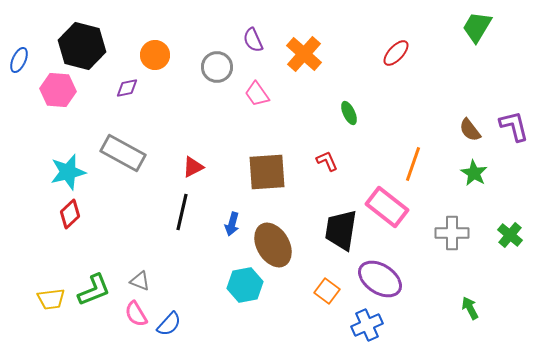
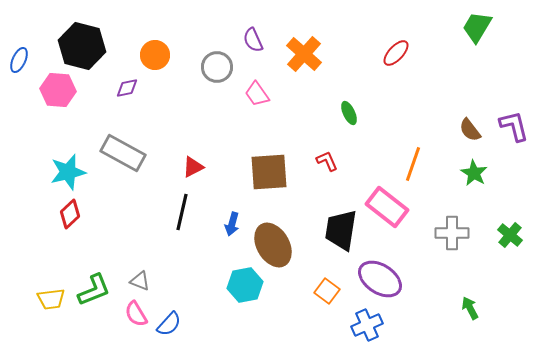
brown square: moved 2 px right
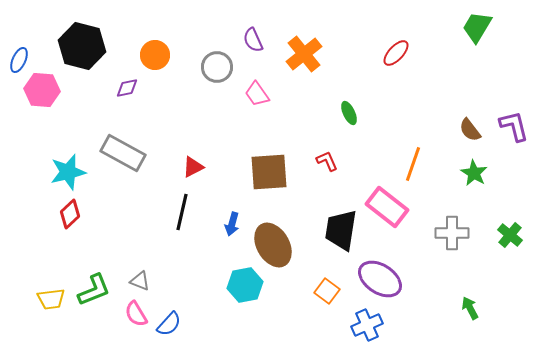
orange cross: rotated 9 degrees clockwise
pink hexagon: moved 16 px left
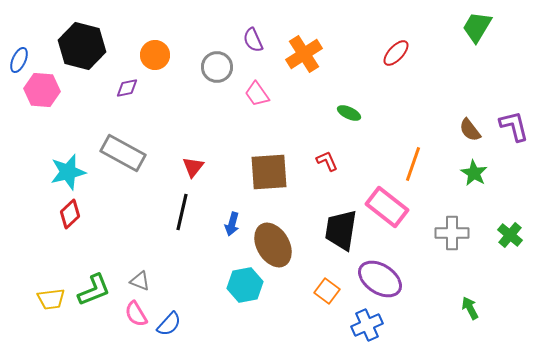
orange cross: rotated 6 degrees clockwise
green ellipse: rotated 40 degrees counterclockwise
red triangle: rotated 25 degrees counterclockwise
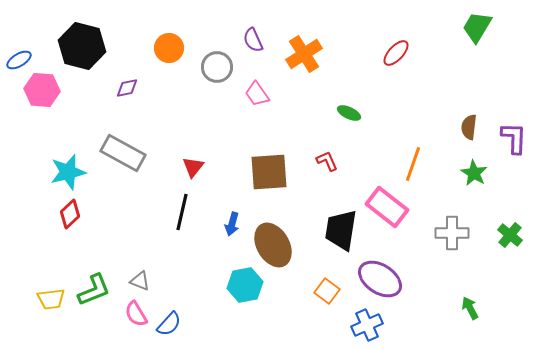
orange circle: moved 14 px right, 7 px up
blue ellipse: rotated 35 degrees clockwise
purple L-shape: moved 12 px down; rotated 16 degrees clockwise
brown semicircle: moved 1 px left, 3 px up; rotated 45 degrees clockwise
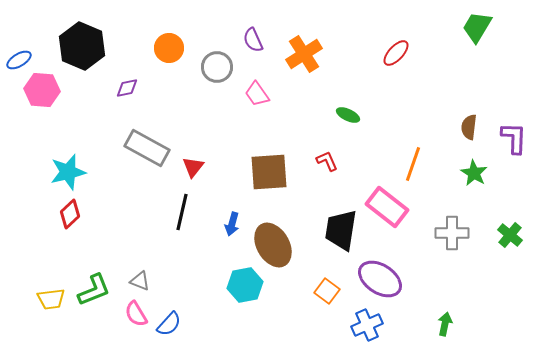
black hexagon: rotated 9 degrees clockwise
green ellipse: moved 1 px left, 2 px down
gray rectangle: moved 24 px right, 5 px up
green arrow: moved 25 px left, 16 px down; rotated 40 degrees clockwise
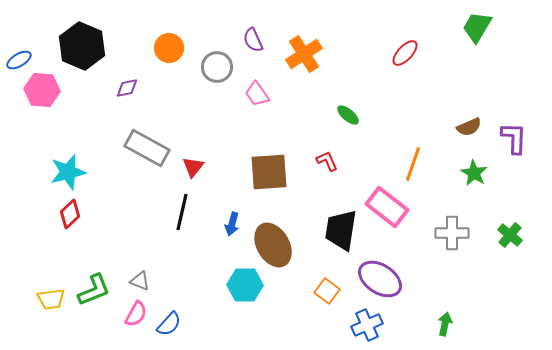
red ellipse: moved 9 px right
green ellipse: rotated 15 degrees clockwise
brown semicircle: rotated 120 degrees counterclockwise
cyan hexagon: rotated 12 degrees clockwise
pink semicircle: rotated 120 degrees counterclockwise
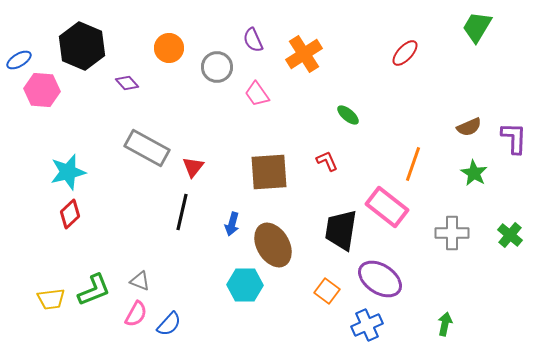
purple diamond: moved 5 px up; rotated 60 degrees clockwise
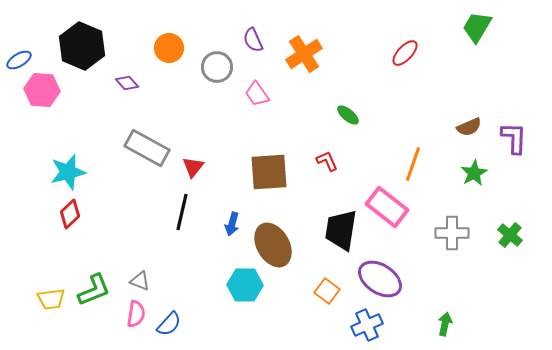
green star: rotated 12 degrees clockwise
pink semicircle: rotated 20 degrees counterclockwise
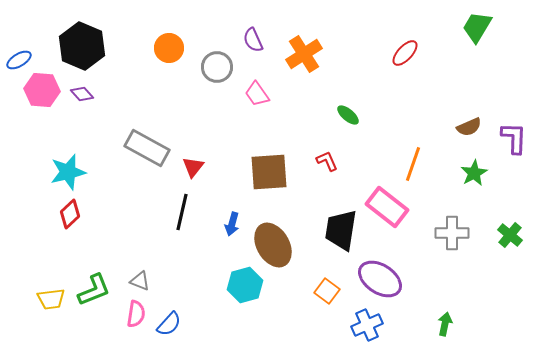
purple diamond: moved 45 px left, 11 px down
cyan hexagon: rotated 16 degrees counterclockwise
